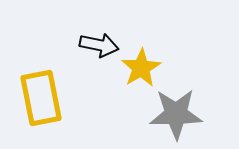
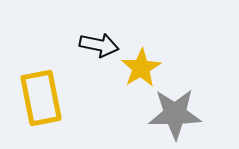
gray star: moved 1 px left
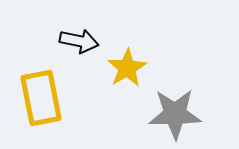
black arrow: moved 20 px left, 4 px up
yellow star: moved 14 px left
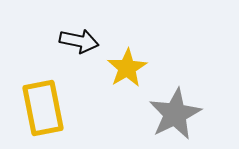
yellow rectangle: moved 2 px right, 10 px down
gray star: rotated 26 degrees counterclockwise
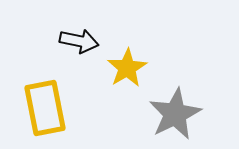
yellow rectangle: moved 2 px right
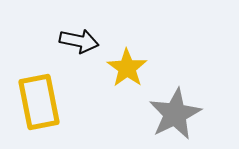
yellow star: rotated 6 degrees counterclockwise
yellow rectangle: moved 6 px left, 6 px up
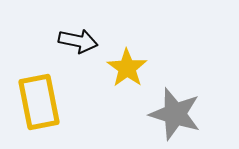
black arrow: moved 1 px left
gray star: rotated 28 degrees counterclockwise
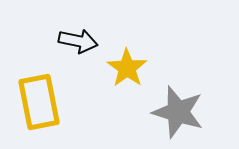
gray star: moved 3 px right, 2 px up
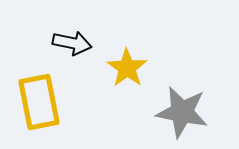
black arrow: moved 6 px left, 2 px down
gray star: moved 4 px right; rotated 6 degrees counterclockwise
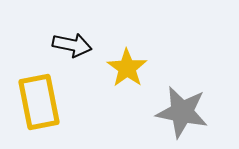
black arrow: moved 2 px down
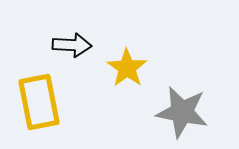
black arrow: rotated 9 degrees counterclockwise
